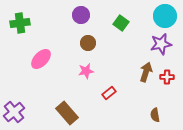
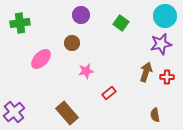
brown circle: moved 16 px left
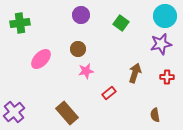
brown circle: moved 6 px right, 6 px down
brown arrow: moved 11 px left, 1 px down
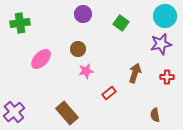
purple circle: moved 2 px right, 1 px up
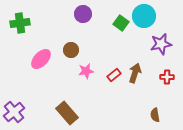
cyan circle: moved 21 px left
brown circle: moved 7 px left, 1 px down
red rectangle: moved 5 px right, 18 px up
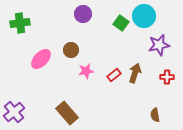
purple star: moved 2 px left, 1 px down
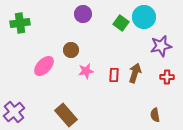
cyan circle: moved 1 px down
purple star: moved 2 px right, 1 px down
pink ellipse: moved 3 px right, 7 px down
red rectangle: rotated 48 degrees counterclockwise
brown rectangle: moved 1 px left, 2 px down
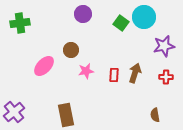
purple star: moved 3 px right
red cross: moved 1 px left
brown rectangle: rotated 30 degrees clockwise
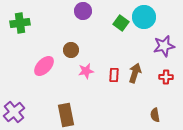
purple circle: moved 3 px up
